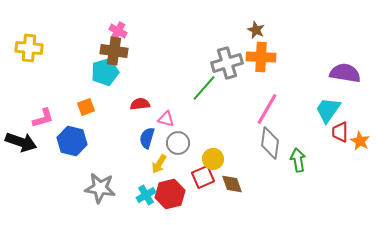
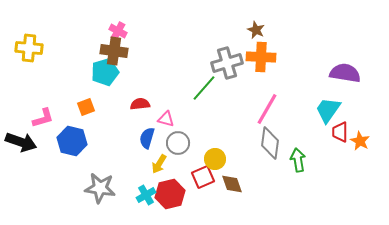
yellow circle: moved 2 px right
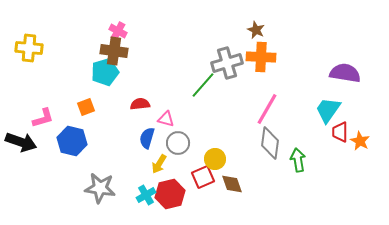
green line: moved 1 px left, 3 px up
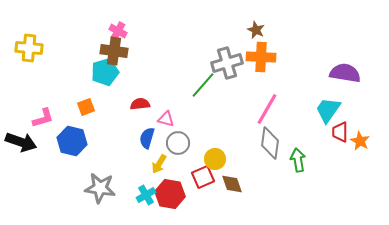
red hexagon: rotated 24 degrees clockwise
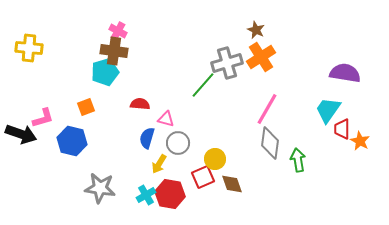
orange cross: rotated 36 degrees counterclockwise
red semicircle: rotated 12 degrees clockwise
red trapezoid: moved 2 px right, 3 px up
black arrow: moved 8 px up
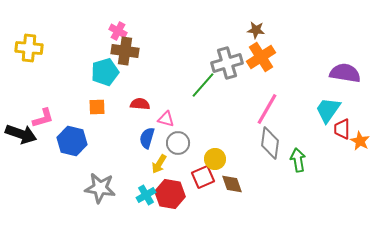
brown star: rotated 18 degrees counterclockwise
brown cross: moved 11 px right
orange square: moved 11 px right; rotated 18 degrees clockwise
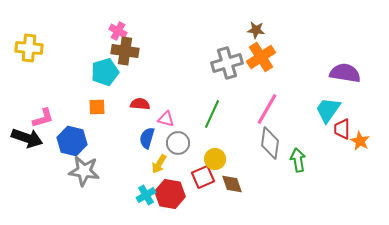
green line: moved 9 px right, 29 px down; rotated 16 degrees counterclockwise
black arrow: moved 6 px right, 4 px down
gray star: moved 16 px left, 17 px up
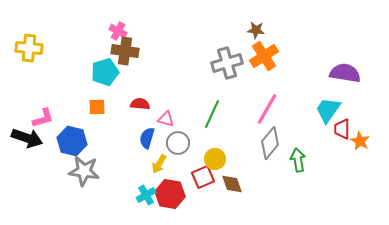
orange cross: moved 3 px right, 1 px up
gray diamond: rotated 32 degrees clockwise
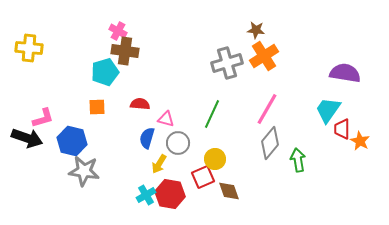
brown diamond: moved 3 px left, 7 px down
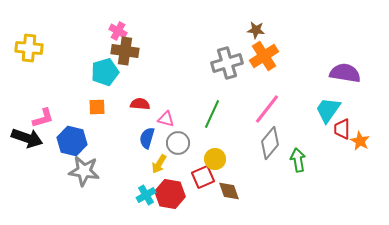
pink line: rotated 8 degrees clockwise
